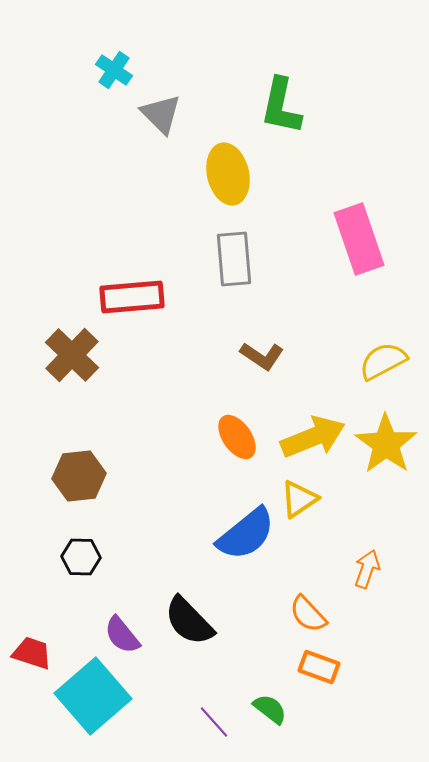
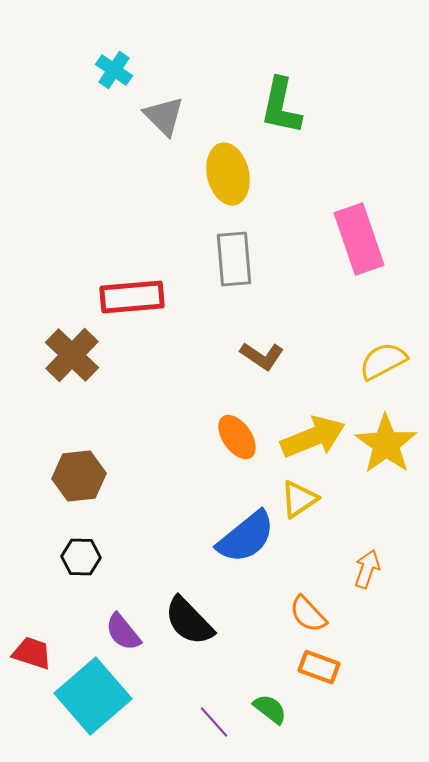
gray triangle: moved 3 px right, 2 px down
blue semicircle: moved 3 px down
purple semicircle: moved 1 px right, 3 px up
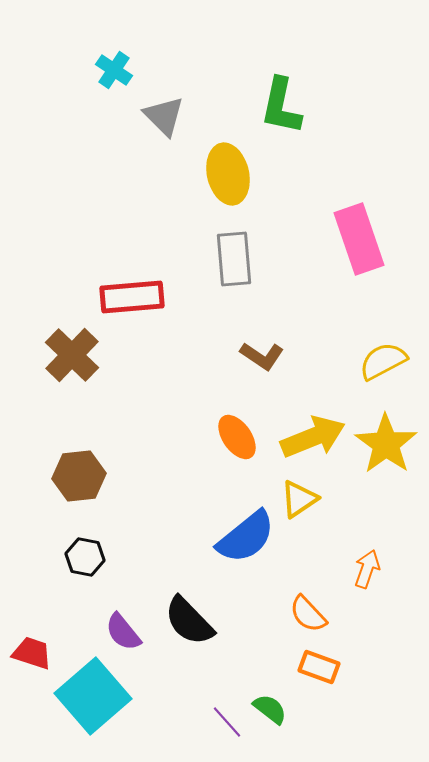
black hexagon: moved 4 px right; rotated 9 degrees clockwise
purple line: moved 13 px right
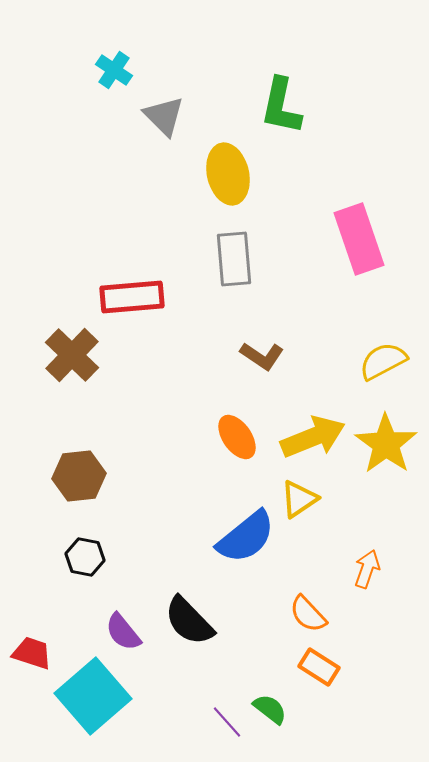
orange rectangle: rotated 12 degrees clockwise
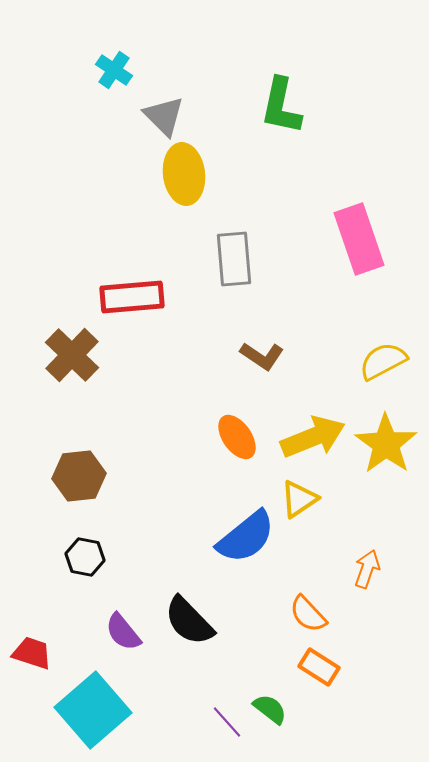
yellow ellipse: moved 44 px left; rotated 6 degrees clockwise
cyan square: moved 14 px down
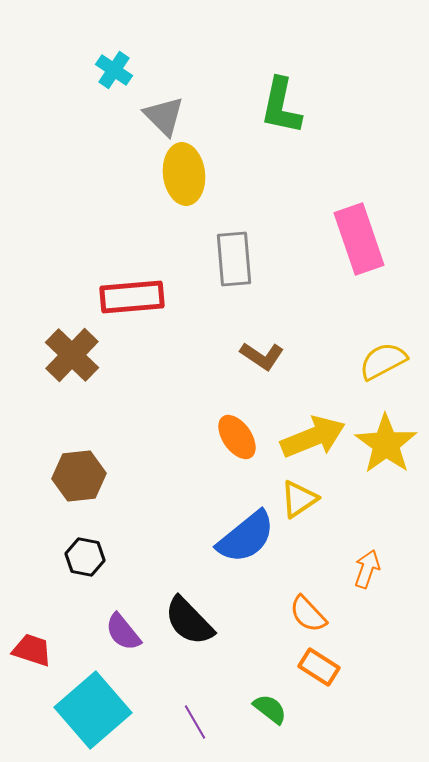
red trapezoid: moved 3 px up
purple line: moved 32 px left; rotated 12 degrees clockwise
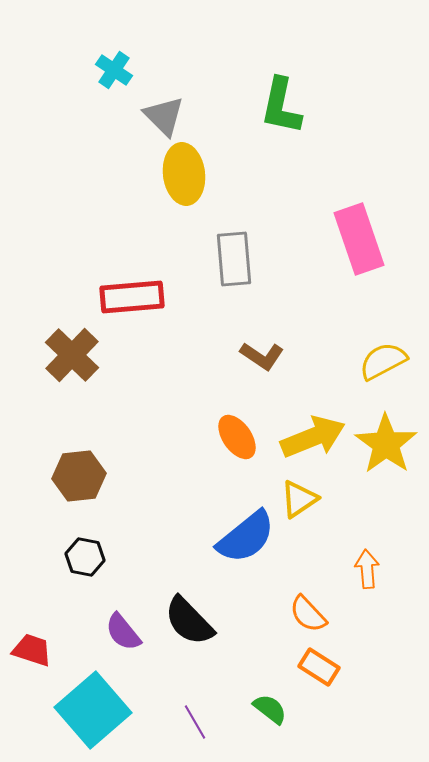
orange arrow: rotated 24 degrees counterclockwise
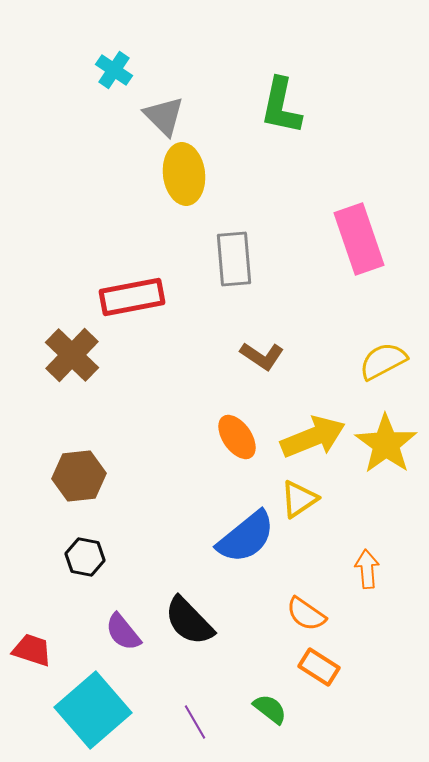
red rectangle: rotated 6 degrees counterclockwise
orange semicircle: moved 2 px left; rotated 12 degrees counterclockwise
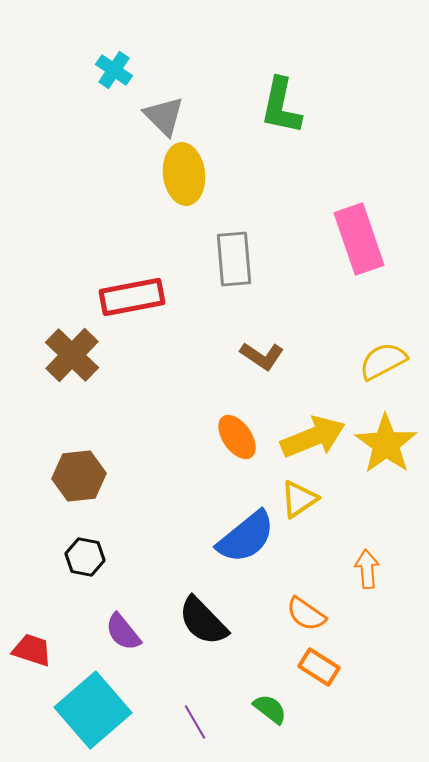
black semicircle: moved 14 px right
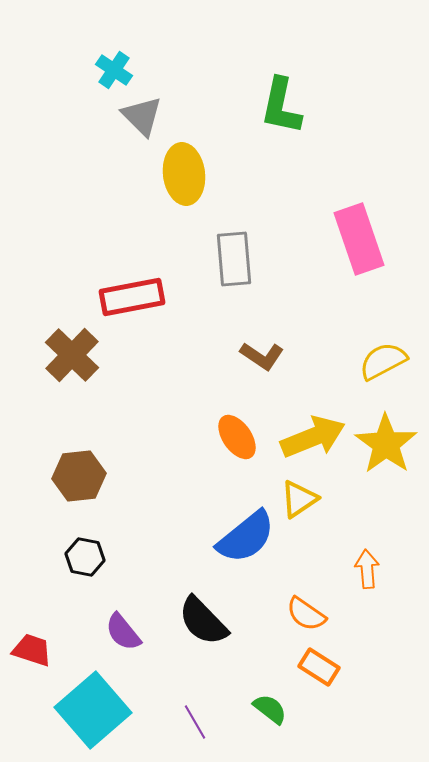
gray triangle: moved 22 px left
